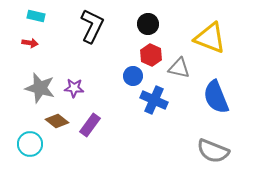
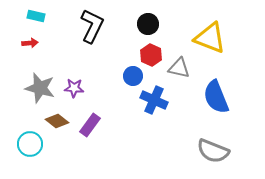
red arrow: rotated 14 degrees counterclockwise
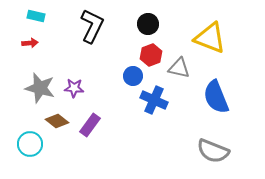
red hexagon: rotated 15 degrees clockwise
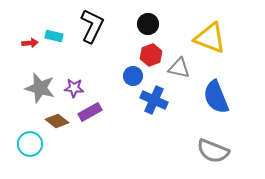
cyan rectangle: moved 18 px right, 20 px down
purple rectangle: moved 13 px up; rotated 25 degrees clockwise
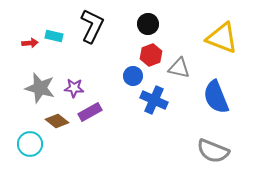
yellow triangle: moved 12 px right
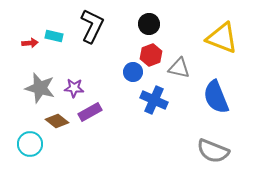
black circle: moved 1 px right
blue circle: moved 4 px up
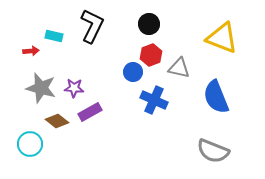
red arrow: moved 1 px right, 8 px down
gray star: moved 1 px right
